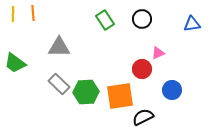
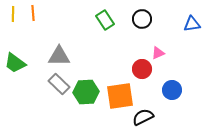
gray triangle: moved 9 px down
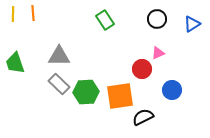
black circle: moved 15 px right
blue triangle: rotated 24 degrees counterclockwise
green trapezoid: rotated 35 degrees clockwise
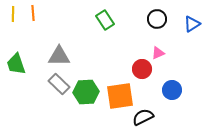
green trapezoid: moved 1 px right, 1 px down
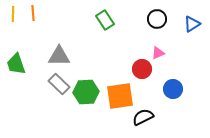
blue circle: moved 1 px right, 1 px up
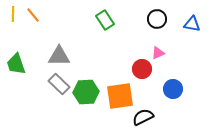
orange line: moved 2 px down; rotated 35 degrees counterclockwise
blue triangle: rotated 42 degrees clockwise
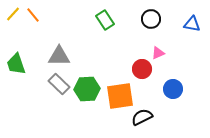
yellow line: rotated 42 degrees clockwise
black circle: moved 6 px left
green hexagon: moved 1 px right, 3 px up
black semicircle: moved 1 px left
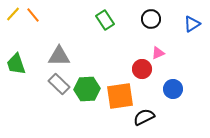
blue triangle: rotated 42 degrees counterclockwise
black semicircle: moved 2 px right
